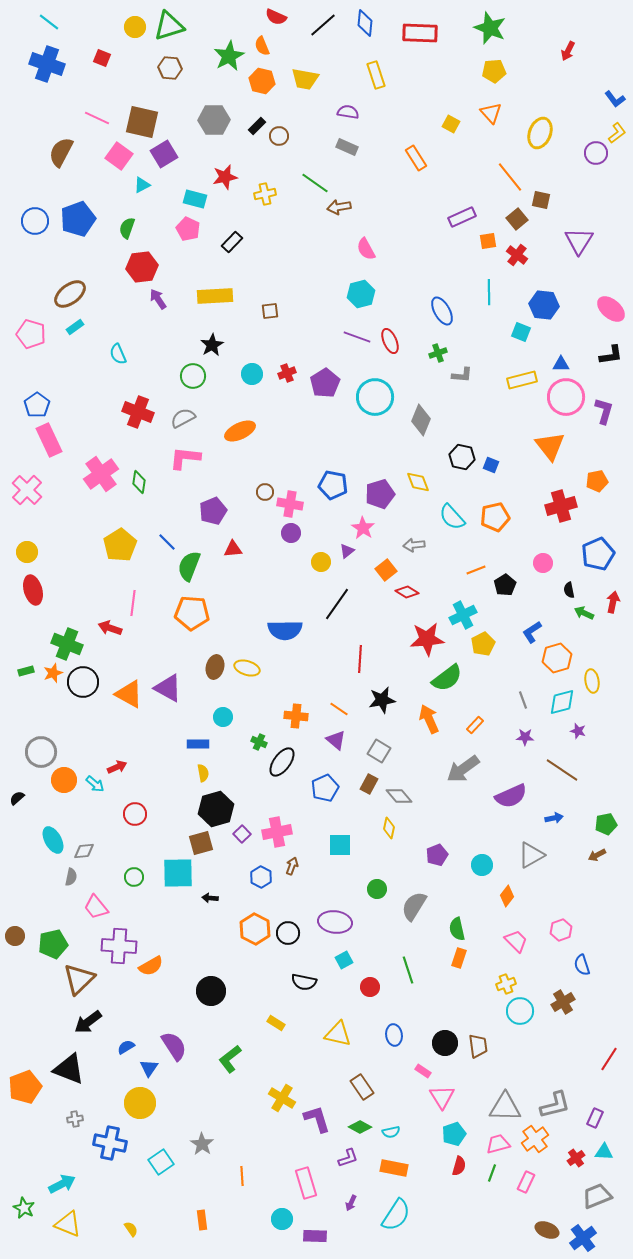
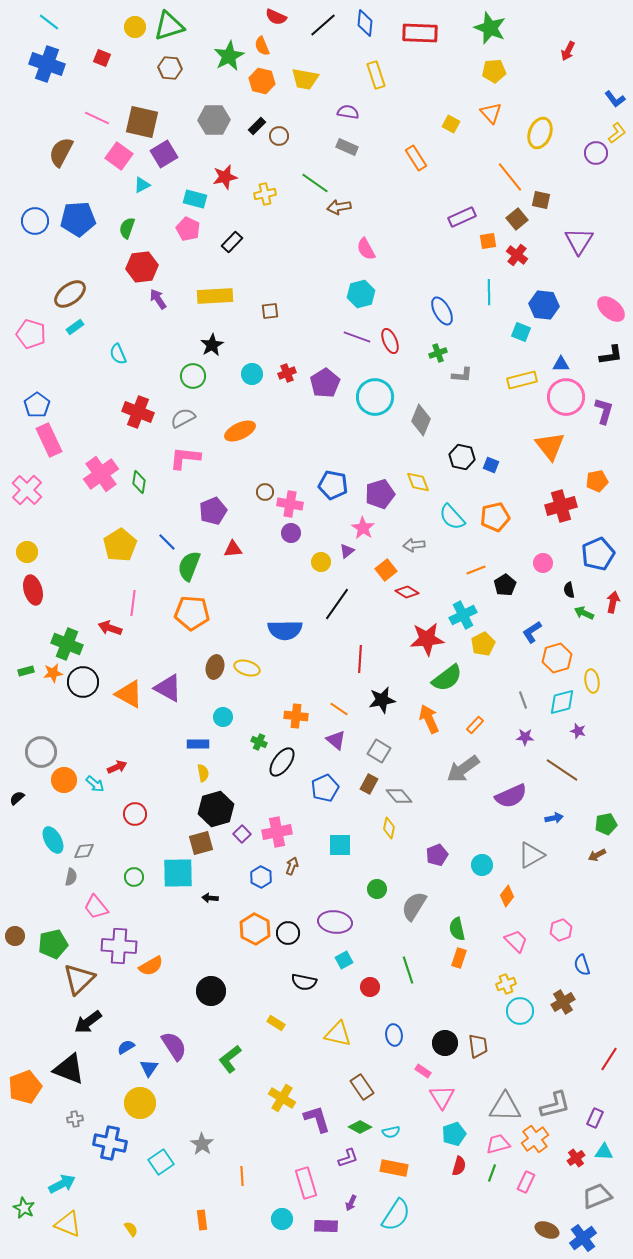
blue pentagon at (78, 219): rotated 16 degrees clockwise
orange star at (53, 673): rotated 12 degrees clockwise
purple rectangle at (315, 1236): moved 11 px right, 10 px up
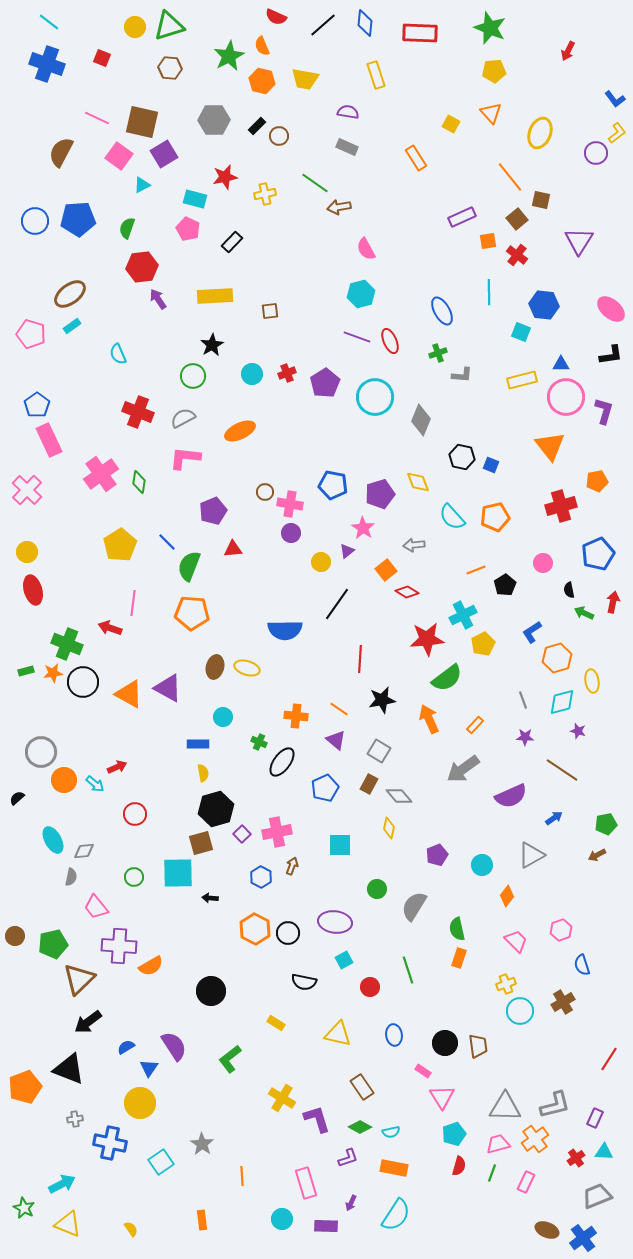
cyan rectangle at (75, 327): moved 3 px left, 1 px up
blue arrow at (554, 818): rotated 24 degrees counterclockwise
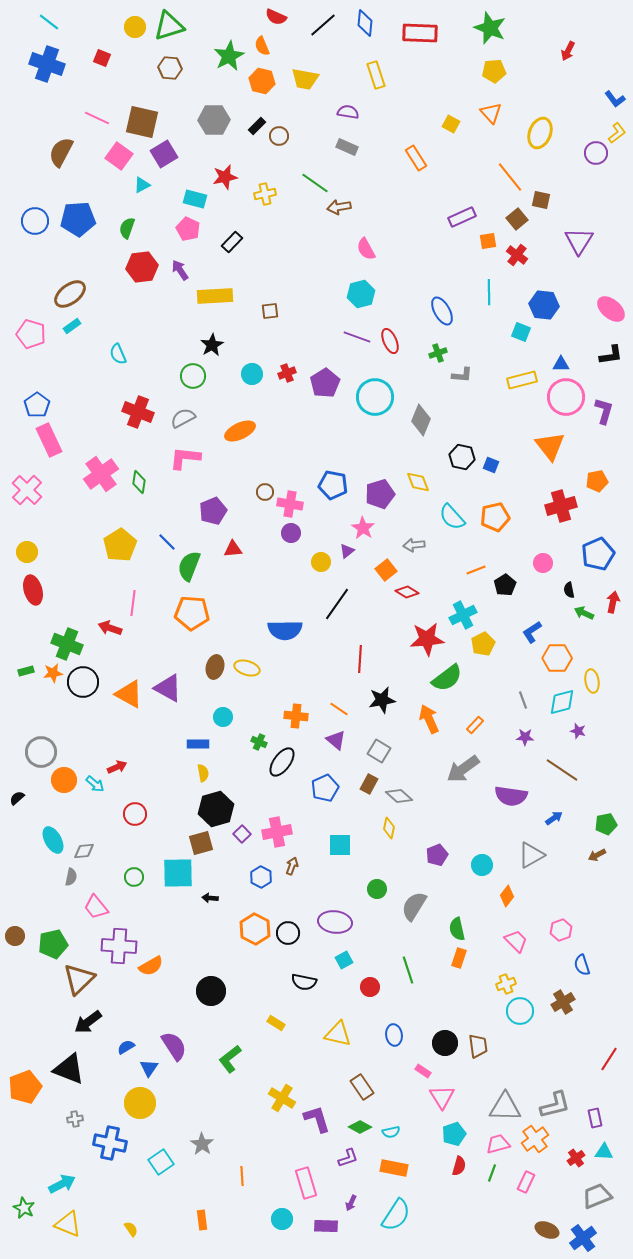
purple arrow at (158, 299): moved 22 px right, 29 px up
orange hexagon at (557, 658): rotated 16 degrees clockwise
gray diamond at (399, 796): rotated 8 degrees counterclockwise
purple semicircle at (511, 796): rotated 32 degrees clockwise
purple rectangle at (595, 1118): rotated 36 degrees counterclockwise
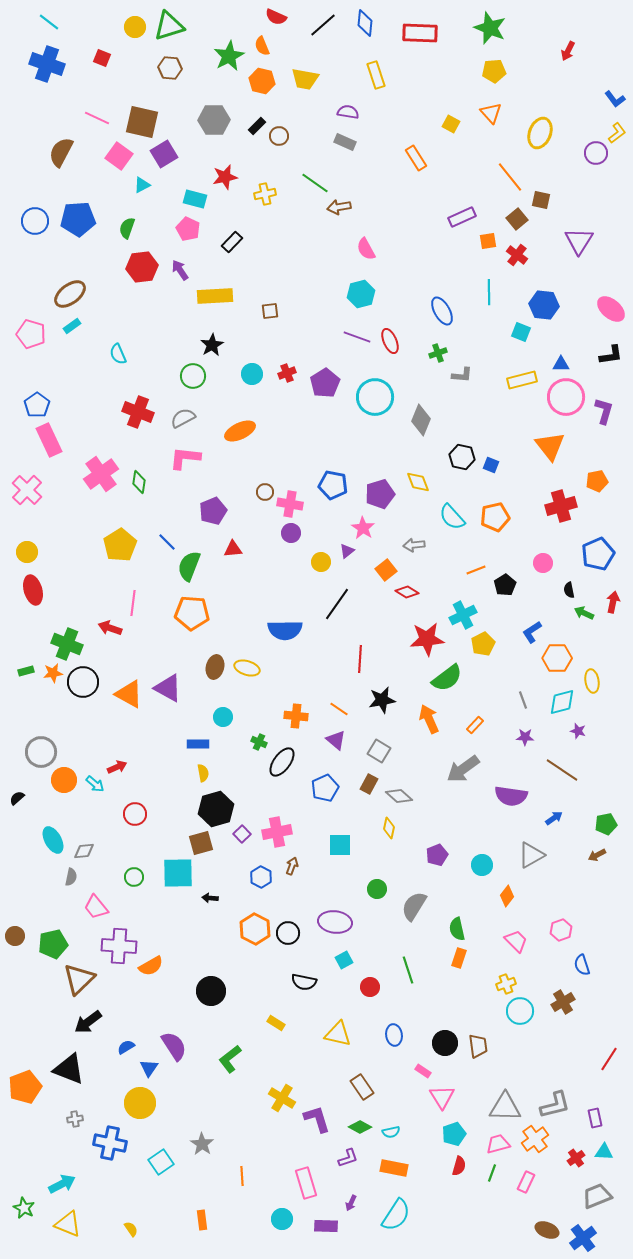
gray rectangle at (347, 147): moved 2 px left, 5 px up
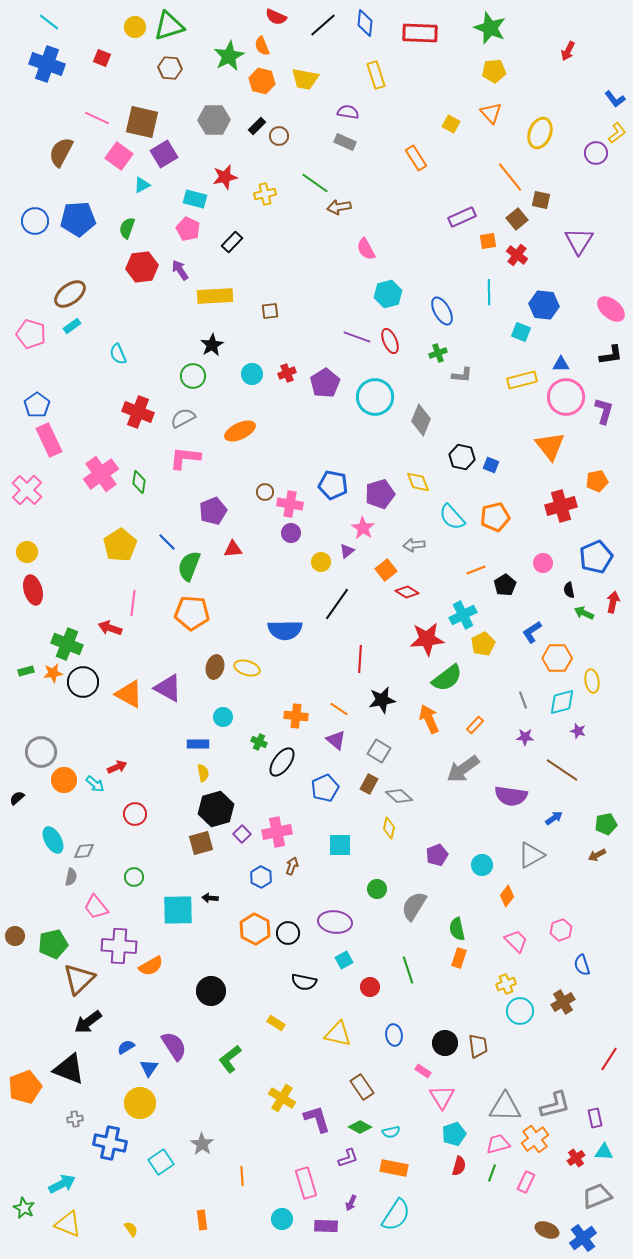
cyan hexagon at (361, 294): moved 27 px right
blue pentagon at (598, 554): moved 2 px left, 3 px down
cyan square at (178, 873): moved 37 px down
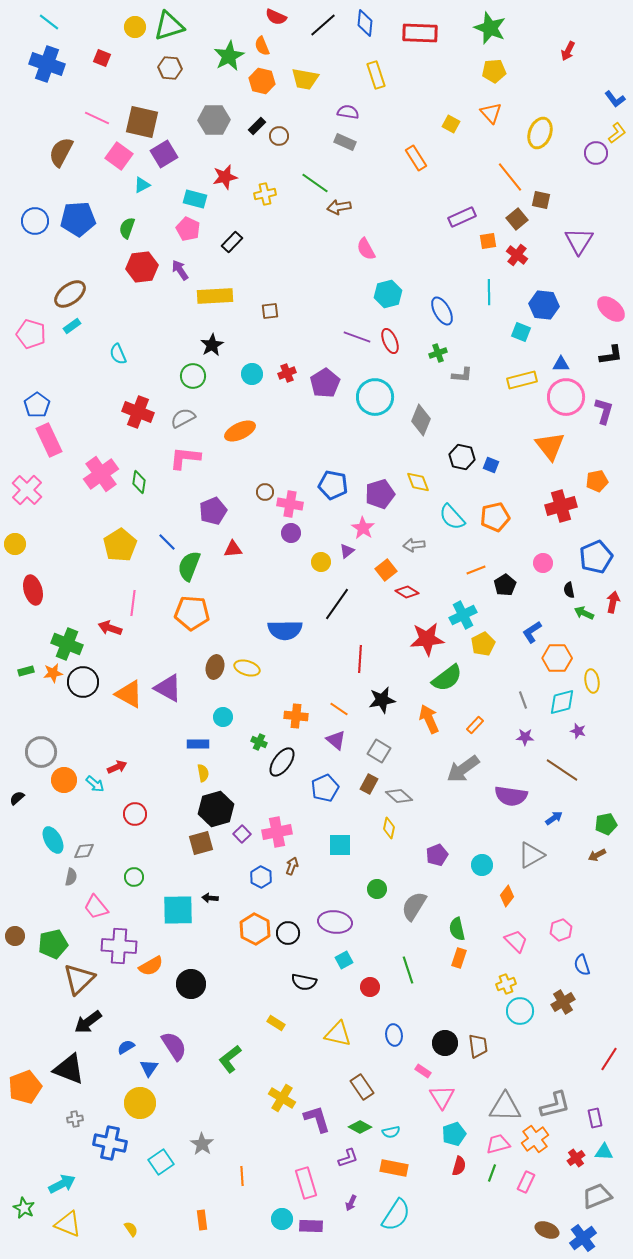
yellow circle at (27, 552): moved 12 px left, 8 px up
black circle at (211, 991): moved 20 px left, 7 px up
purple rectangle at (326, 1226): moved 15 px left
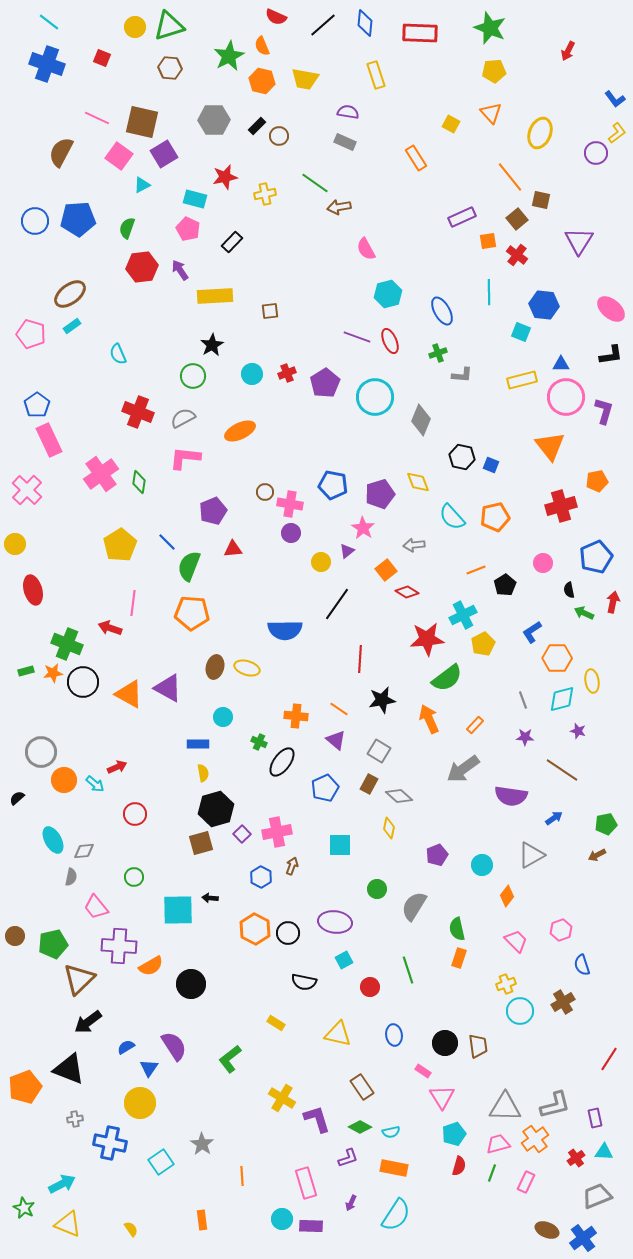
cyan diamond at (562, 702): moved 3 px up
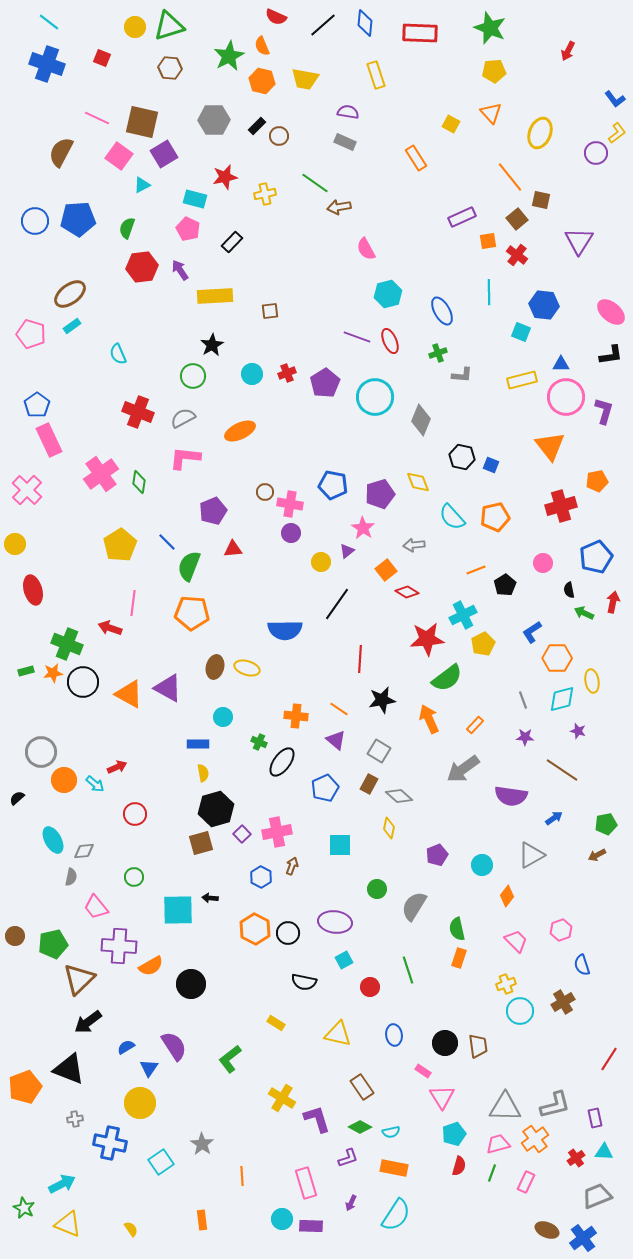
pink ellipse at (611, 309): moved 3 px down
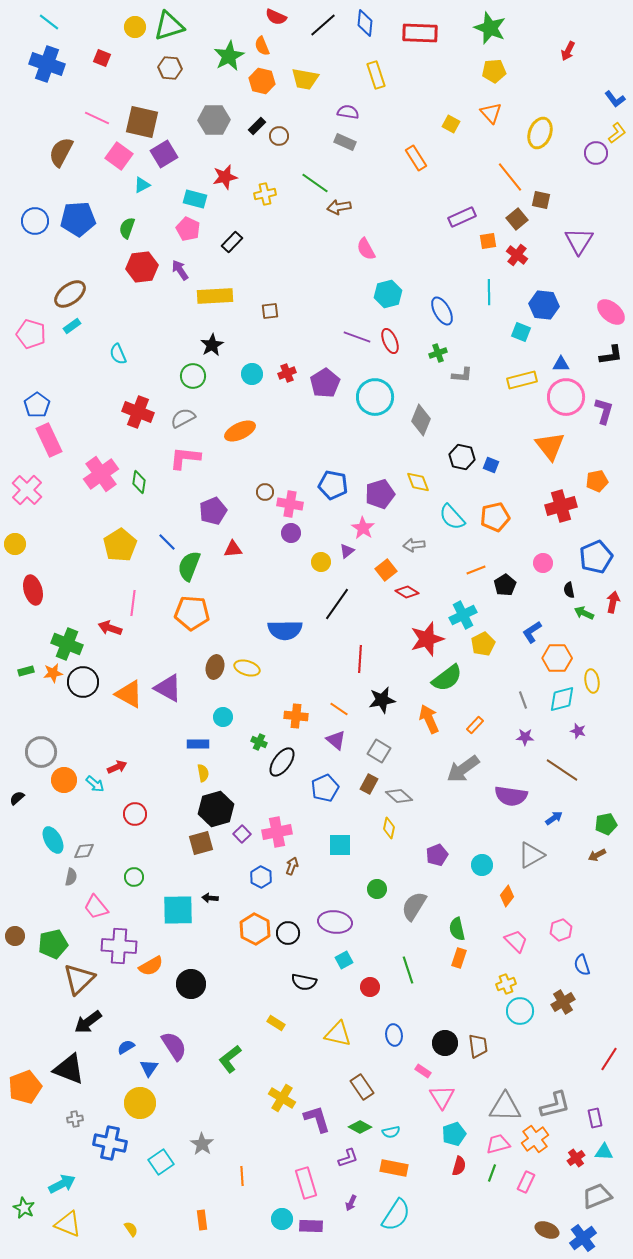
red star at (427, 639): rotated 12 degrees counterclockwise
